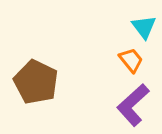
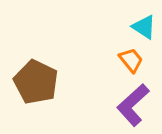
cyan triangle: rotated 20 degrees counterclockwise
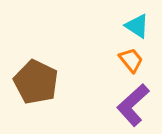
cyan triangle: moved 7 px left, 1 px up
